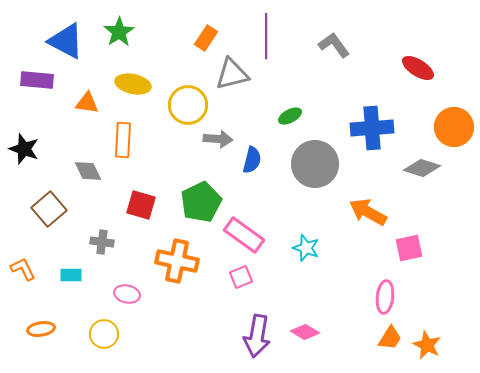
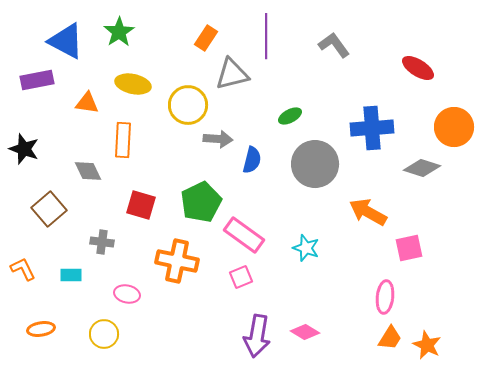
purple rectangle at (37, 80): rotated 16 degrees counterclockwise
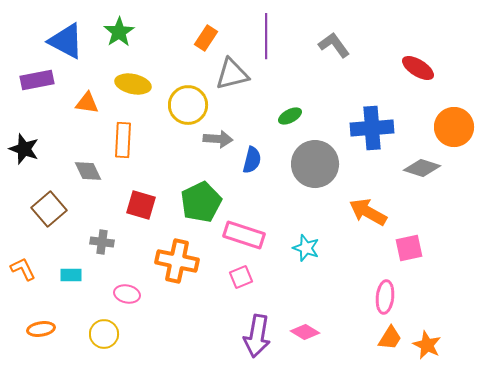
pink rectangle at (244, 235): rotated 18 degrees counterclockwise
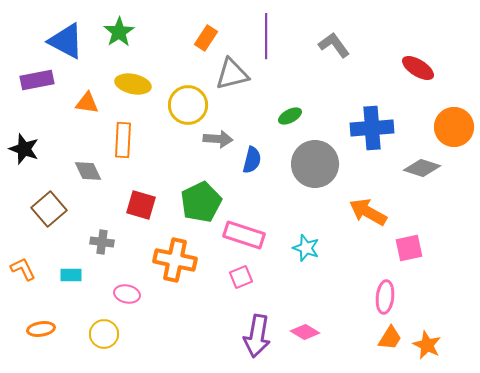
orange cross at (177, 261): moved 2 px left, 1 px up
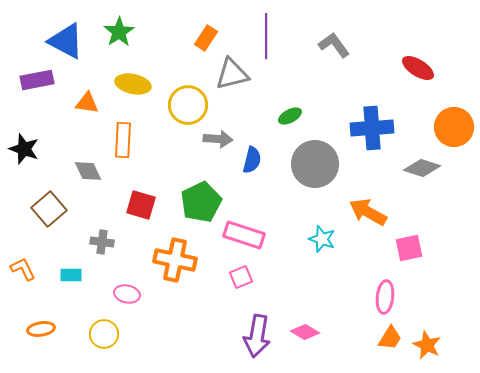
cyan star at (306, 248): moved 16 px right, 9 px up
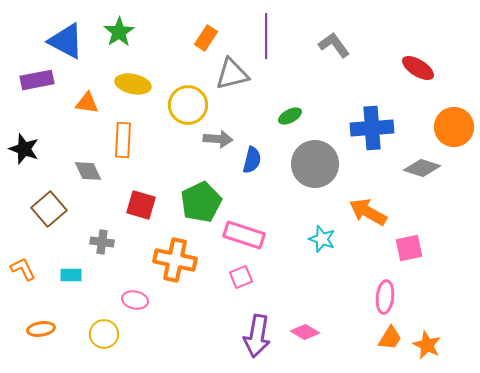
pink ellipse at (127, 294): moved 8 px right, 6 px down
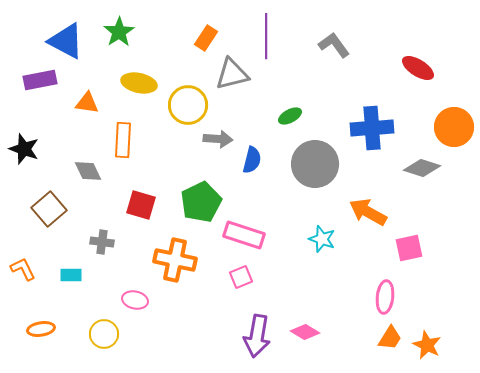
purple rectangle at (37, 80): moved 3 px right
yellow ellipse at (133, 84): moved 6 px right, 1 px up
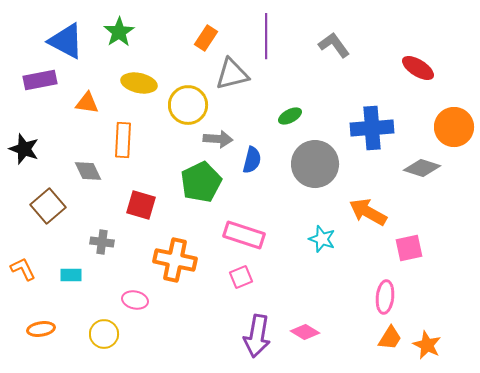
green pentagon at (201, 202): moved 20 px up
brown square at (49, 209): moved 1 px left, 3 px up
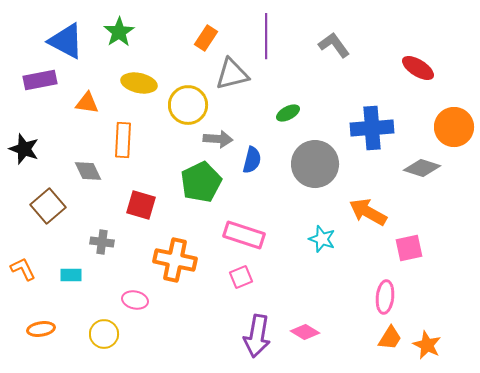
green ellipse at (290, 116): moved 2 px left, 3 px up
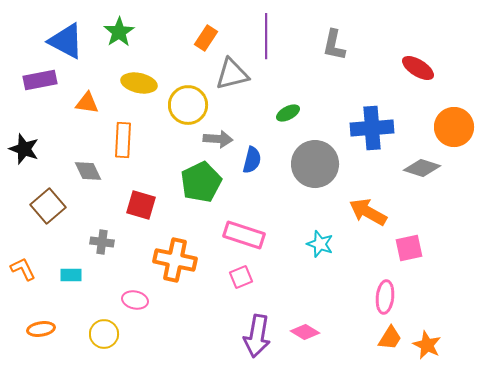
gray L-shape at (334, 45): rotated 132 degrees counterclockwise
cyan star at (322, 239): moved 2 px left, 5 px down
